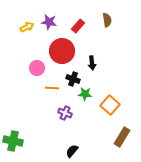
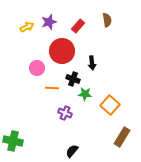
purple star: rotated 28 degrees counterclockwise
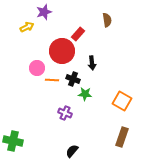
purple star: moved 5 px left, 10 px up
red rectangle: moved 8 px down
orange line: moved 8 px up
orange square: moved 12 px right, 4 px up; rotated 12 degrees counterclockwise
brown rectangle: rotated 12 degrees counterclockwise
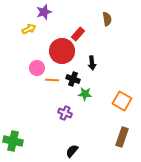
brown semicircle: moved 1 px up
yellow arrow: moved 2 px right, 2 px down
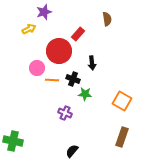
red circle: moved 3 px left
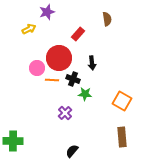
purple star: moved 3 px right
red circle: moved 7 px down
purple cross: rotated 24 degrees clockwise
brown rectangle: rotated 24 degrees counterclockwise
green cross: rotated 12 degrees counterclockwise
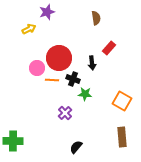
brown semicircle: moved 11 px left, 1 px up
red rectangle: moved 31 px right, 14 px down
black semicircle: moved 4 px right, 4 px up
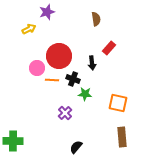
brown semicircle: moved 1 px down
red circle: moved 2 px up
orange square: moved 4 px left, 2 px down; rotated 18 degrees counterclockwise
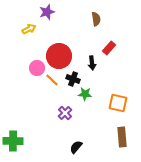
orange line: rotated 40 degrees clockwise
